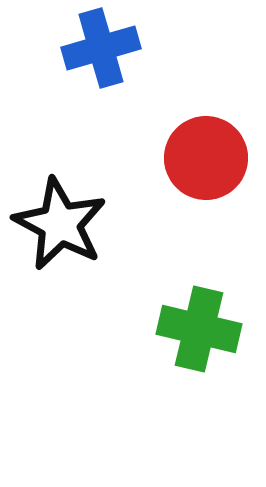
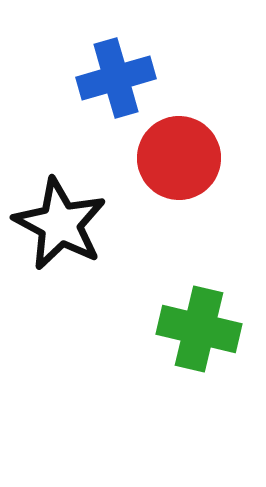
blue cross: moved 15 px right, 30 px down
red circle: moved 27 px left
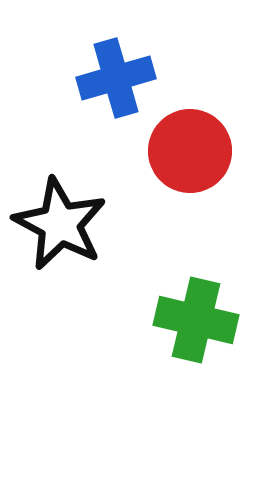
red circle: moved 11 px right, 7 px up
green cross: moved 3 px left, 9 px up
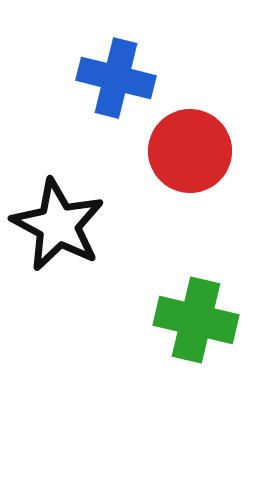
blue cross: rotated 30 degrees clockwise
black star: moved 2 px left, 1 px down
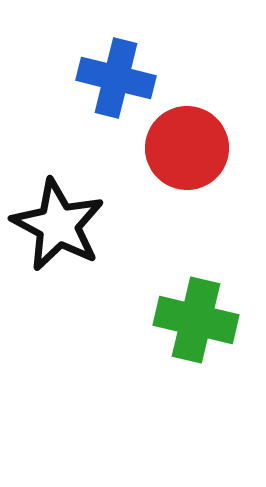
red circle: moved 3 px left, 3 px up
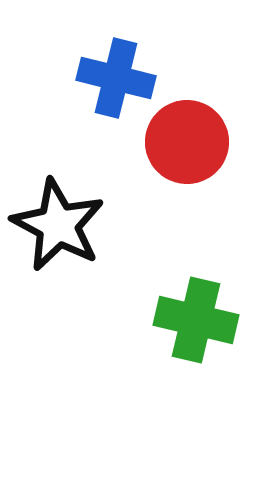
red circle: moved 6 px up
